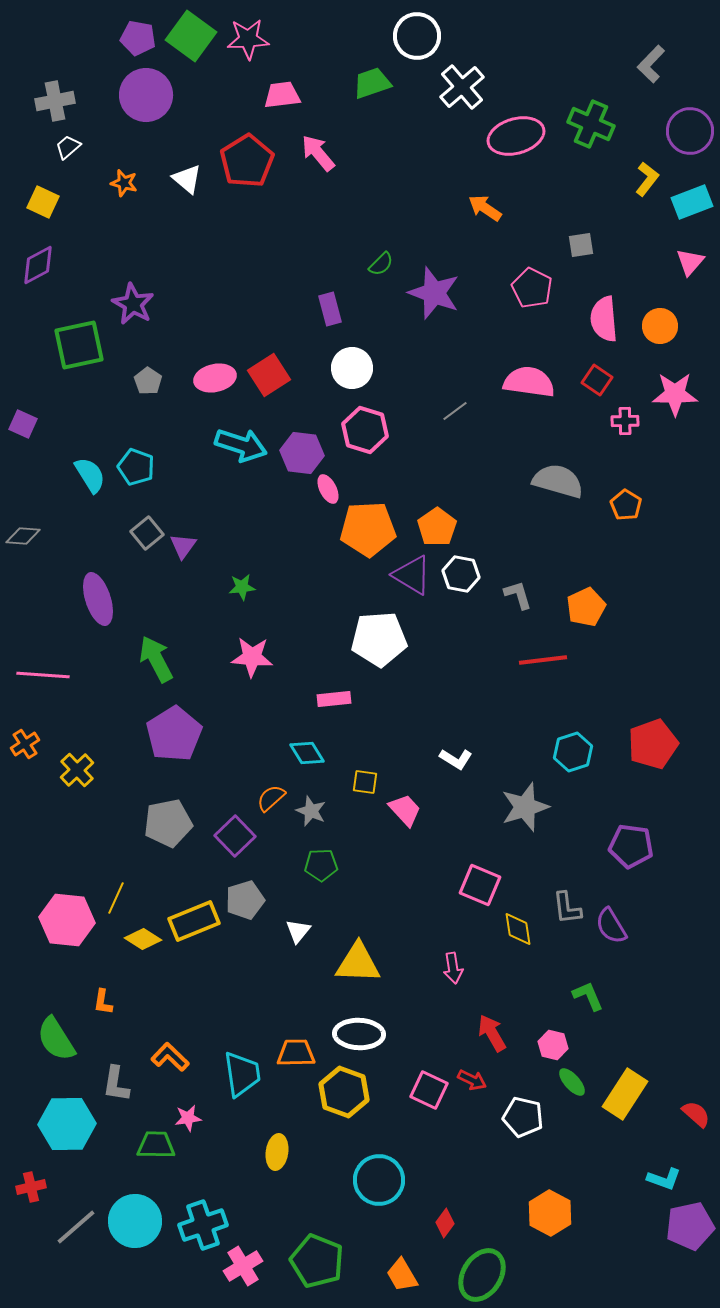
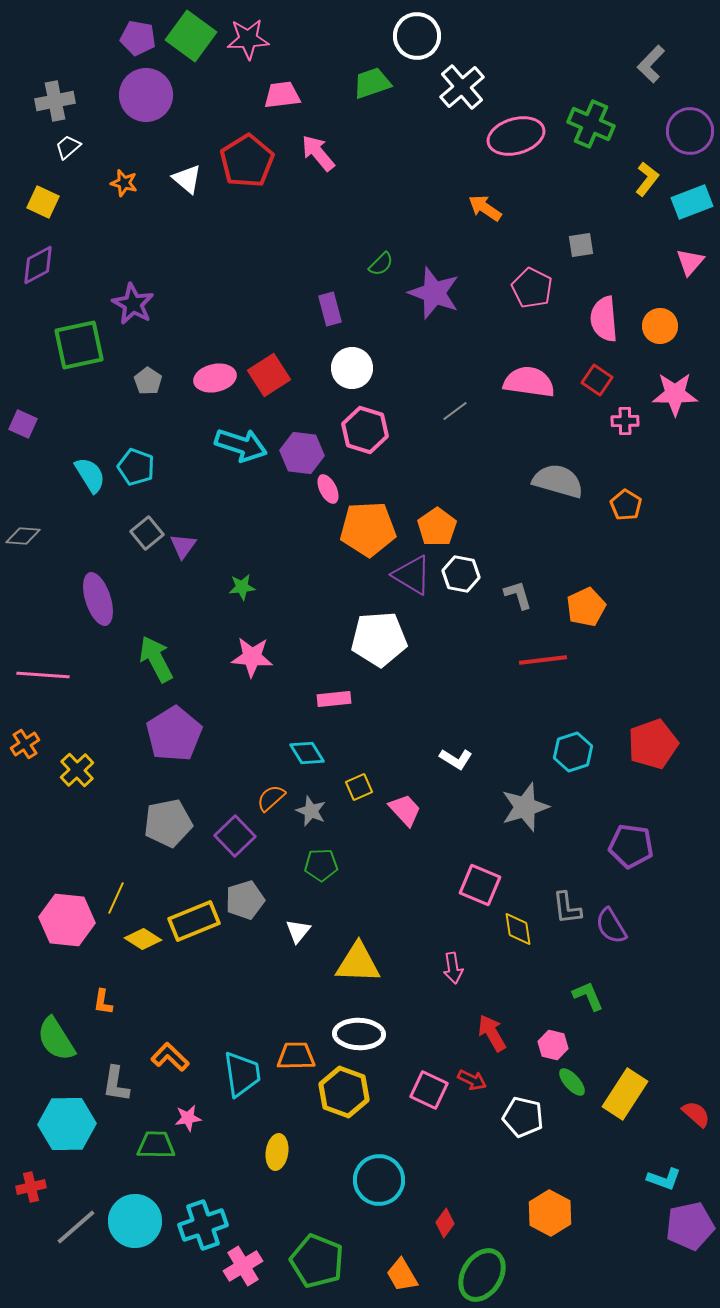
yellow square at (365, 782): moved 6 px left, 5 px down; rotated 32 degrees counterclockwise
orange trapezoid at (296, 1053): moved 3 px down
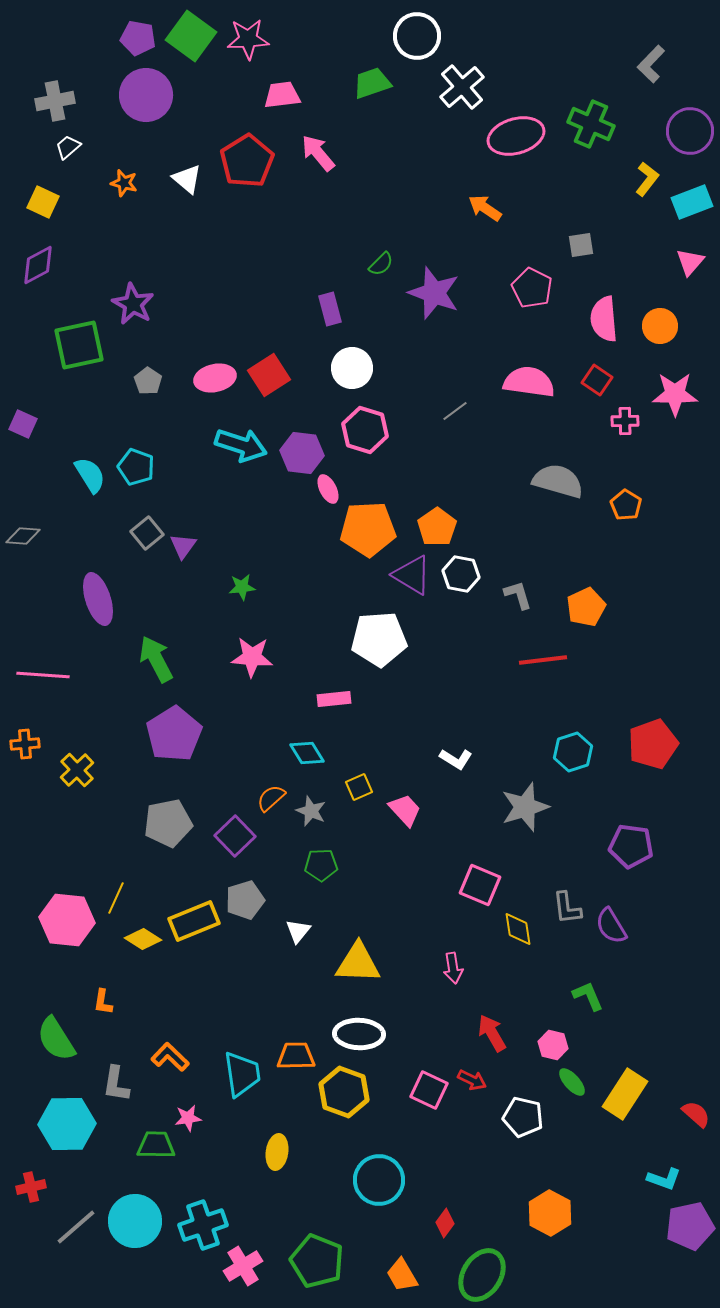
orange cross at (25, 744): rotated 28 degrees clockwise
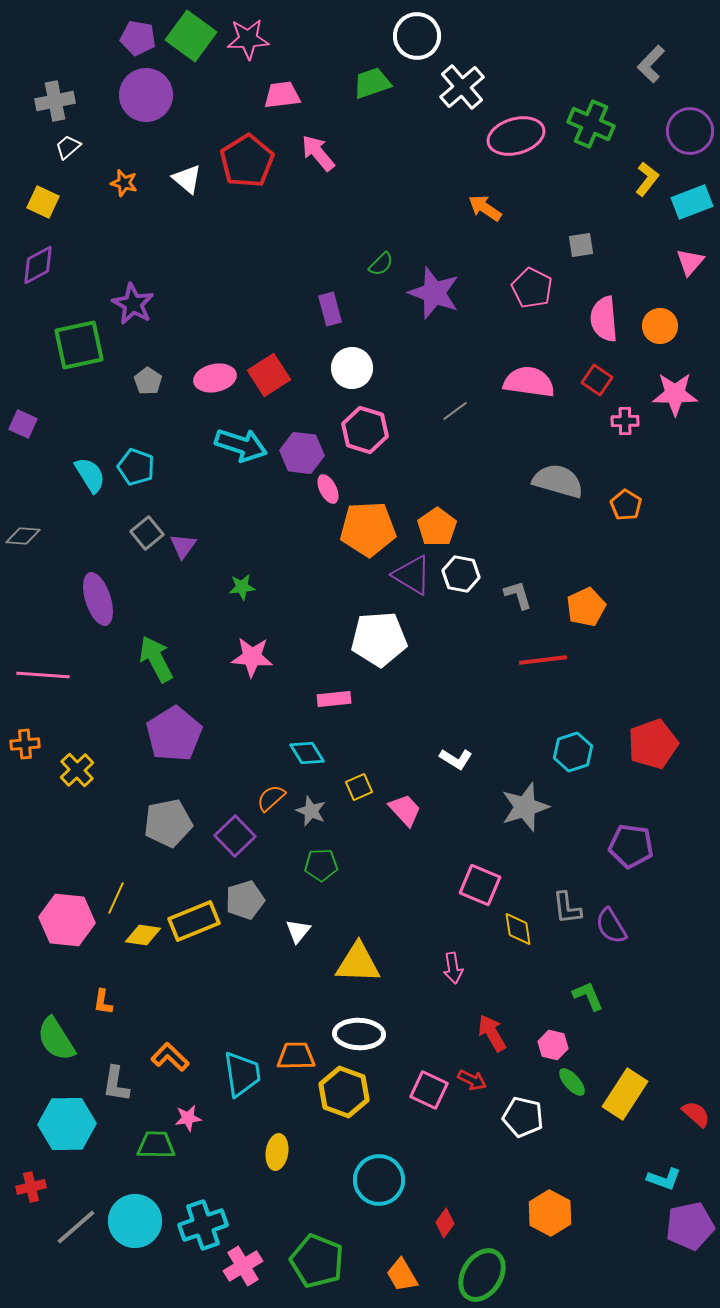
yellow diamond at (143, 939): moved 4 px up; rotated 24 degrees counterclockwise
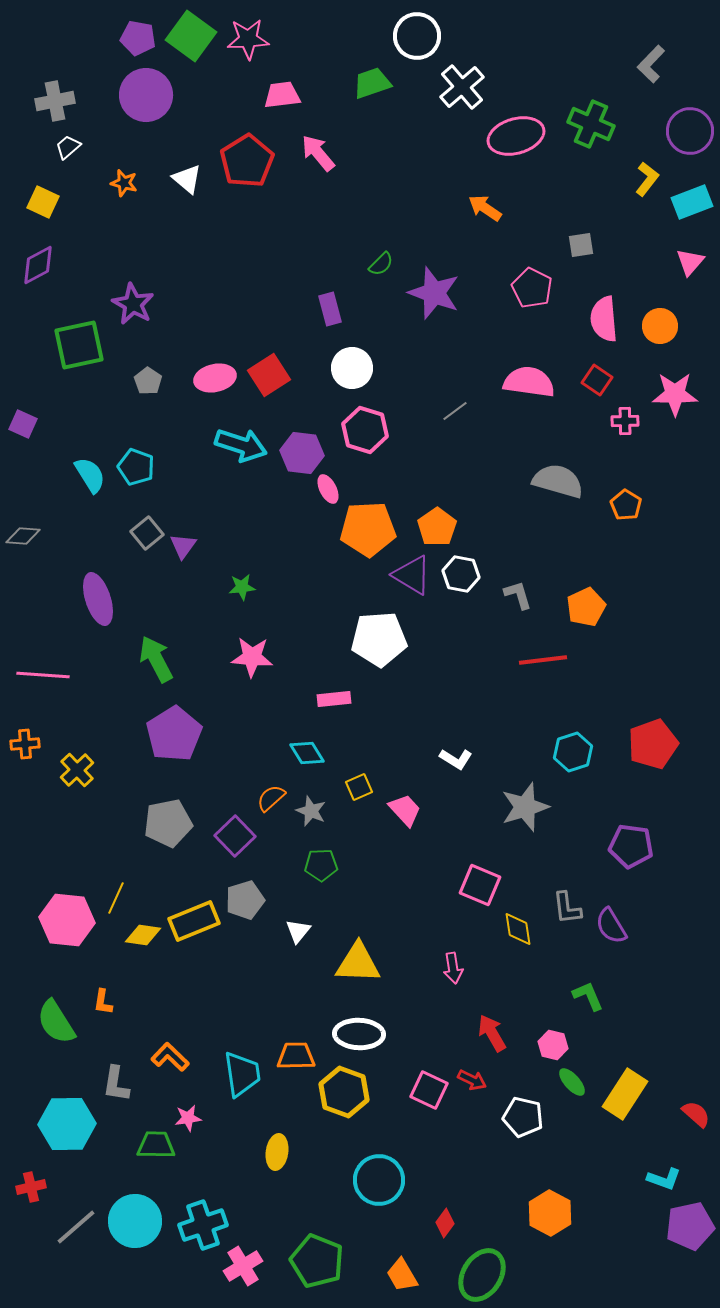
green semicircle at (56, 1039): moved 17 px up
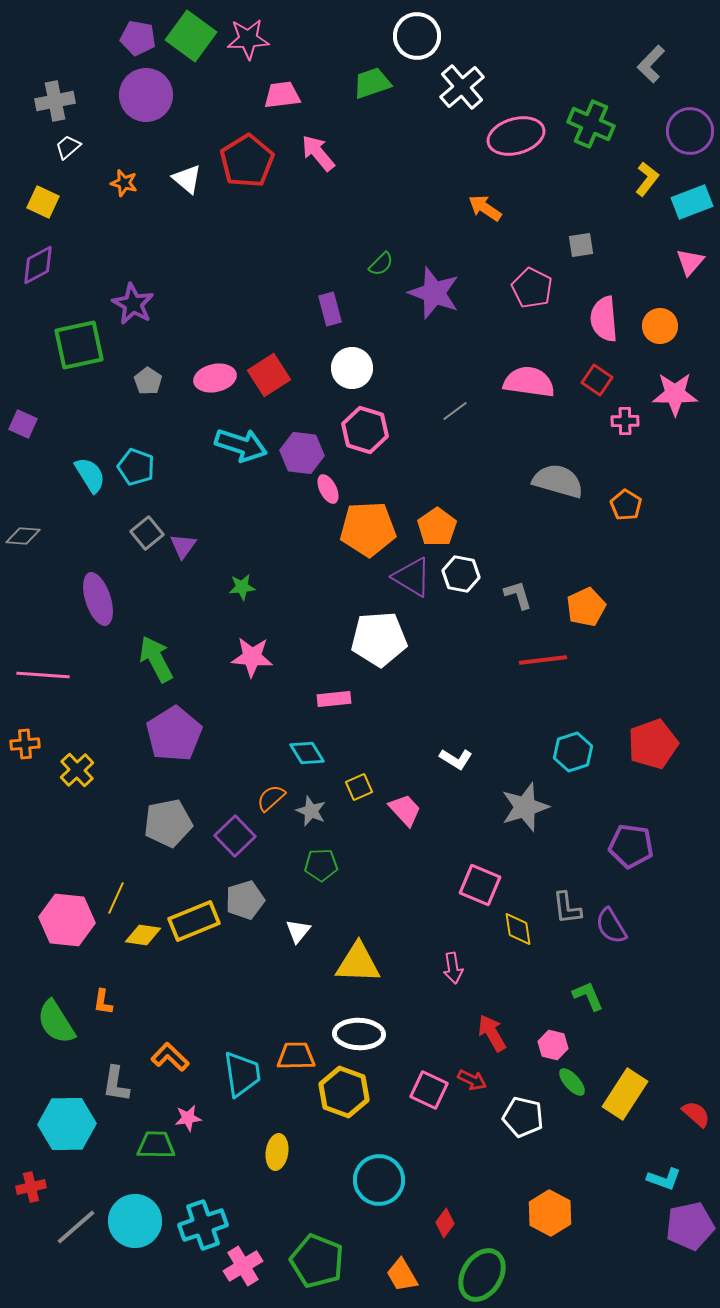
purple triangle at (412, 575): moved 2 px down
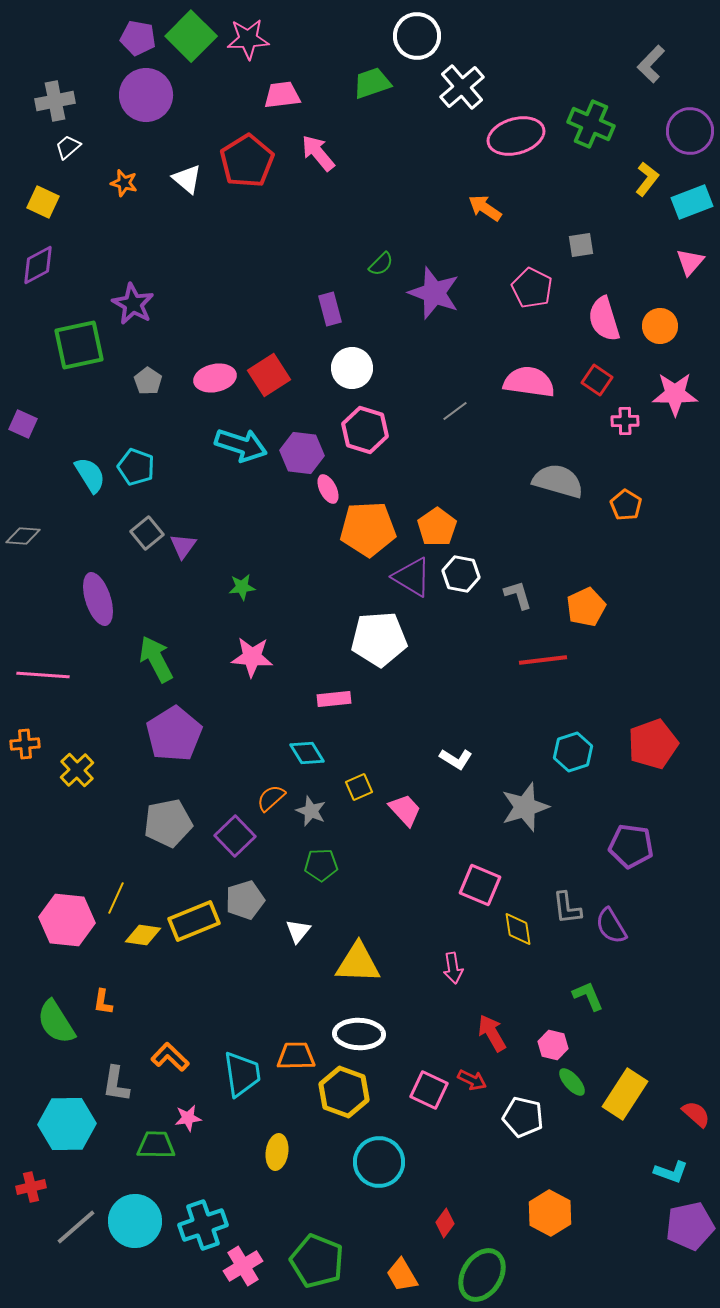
green square at (191, 36): rotated 9 degrees clockwise
pink semicircle at (604, 319): rotated 12 degrees counterclockwise
cyan L-shape at (664, 1179): moved 7 px right, 7 px up
cyan circle at (379, 1180): moved 18 px up
